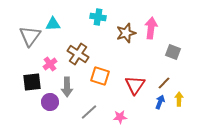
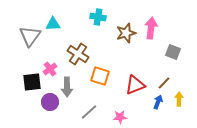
pink cross: moved 5 px down
red triangle: rotated 35 degrees clockwise
blue arrow: moved 2 px left
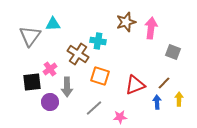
cyan cross: moved 24 px down
brown star: moved 11 px up
blue arrow: moved 1 px left; rotated 24 degrees counterclockwise
gray line: moved 5 px right, 4 px up
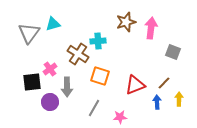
cyan triangle: rotated 14 degrees counterclockwise
gray triangle: moved 1 px left, 3 px up
cyan cross: rotated 14 degrees counterclockwise
gray line: rotated 18 degrees counterclockwise
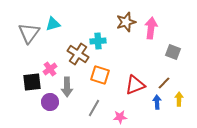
orange square: moved 1 px up
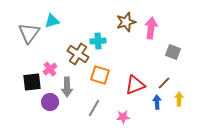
cyan triangle: moved 1 px left, 3 px up
pink star: moved 3 px right
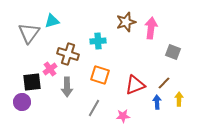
brown cross: moved 10 px left; rotated 15 degrees counterclockwise
purple circle: moved 28 px left
pink star: moved 1 px up
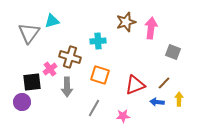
brown cross: moved 2 px right, 3 px down
blue arrow: rotated 80 degrees counterclockwise
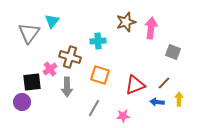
cyan triangle: rotated 35 degrees counterclockwise
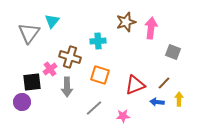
gray line: rotated 18 degrees clockwise
